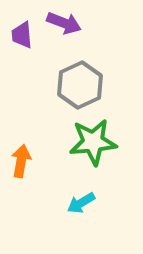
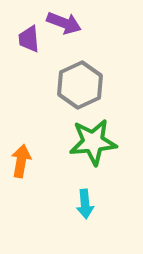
purple trapezoid: moved 7 px right, 4 px down
cyan arrow: moved 4 px right, 1 px down; rotated 64 degrees counterclockwise
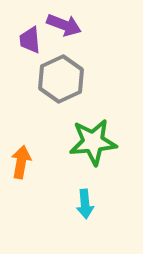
purple arrow: moved 2 px down
purple trapezoid: moved 1 px right, 1 px down
gray hexagon: moved 19 px left, 6 px up
orange arrow: moved 1 px down
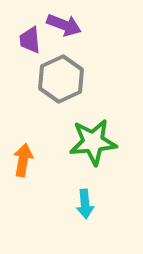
orange arrow: moved 2 px right, 2 px up
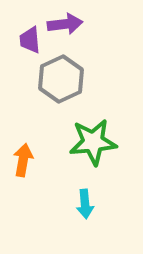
purple arrow: moved 1 px right, 1 px up; rotated 28 degrees counterclockwise
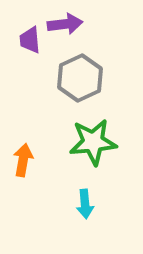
gray hexagon: moved 19 px right, 1 px up
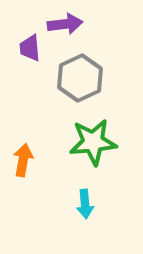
purple trapezoid: moved 8 px down
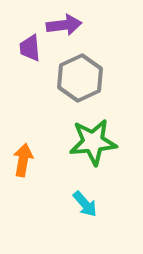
purple arrow: moved 1 px left, 1 px down
cyan arrow: rotated 36 degrees counterclockwise
